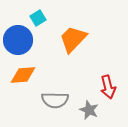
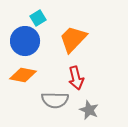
blue circle: moved 7 px right, 1 px down
orange diamond: rotated 16 degrees clockwise
red arrow: moved 32 px left, 9 px up
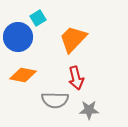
blue circle: moved 7 px left, 4 px up
gray star: rotated 24 degrees counterclockwise
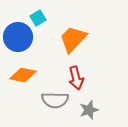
gray star: rotated 18 degrees counterclockwise
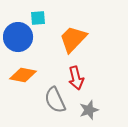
cyan square: rotated 28 degrees clockwise
gray semicircle: rotated 64 degrees clockwise
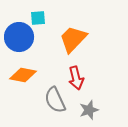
blue circle: moved 1 px right
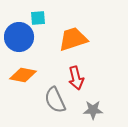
orange trapezoid: rotated 28 degrees clockwise
gray star: moved 4 px right; rotated 18 degrees clockwise
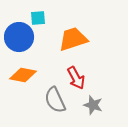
red arrow: rotated 15 degrees counterclockwise
gray star: moved 5 px up; rotated 18 degrees clockwise
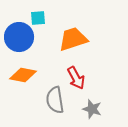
gray semicircle: rotated 16 degrees clockwise
gray star: moved 1 px left, 4 px down
